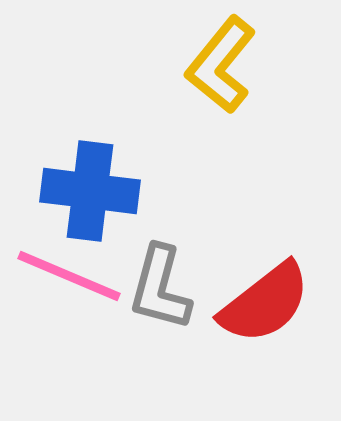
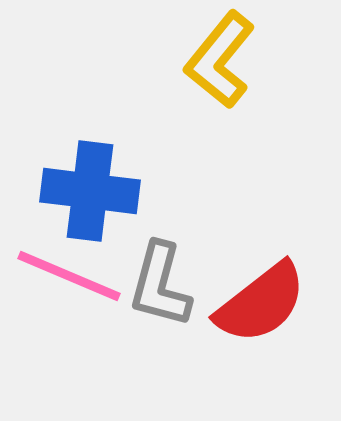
yellow L-shape: moved 1 px left, 5 px up
gray L-shape: moved 3 px up
red semicircle: moved 4 px left
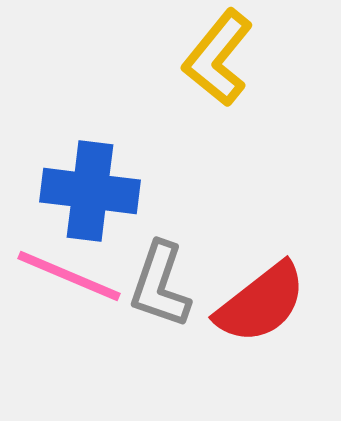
yellow L-shape: moved 2 px left, 2 px up
gray L-shape: rotated 4 degrees clockwise
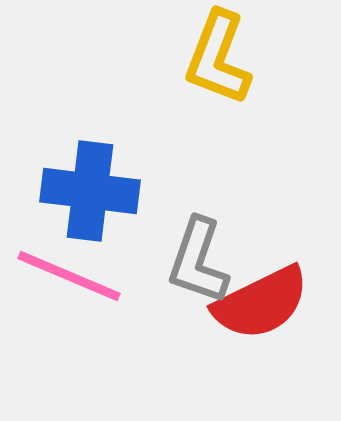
yellow L-shape: rotated 18 degrees counterclockwise
gray L-shape: moved 38 px right, 24 px up
red semicircle: rotated 12 degrees clockwise
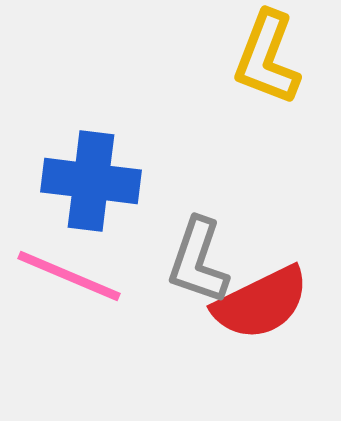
yellow L-shape: moved 49 px right
blue cross: moved 1 px right, 10 px up
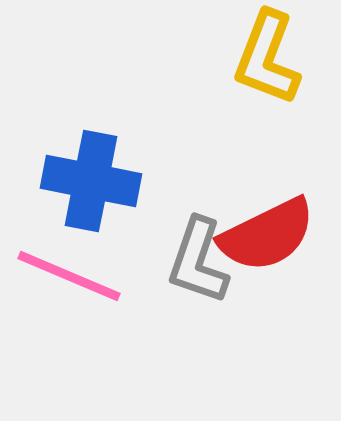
blue cross: rotated 4 degrees clockwise
red semicircle: moved 6 px right, 68 px up
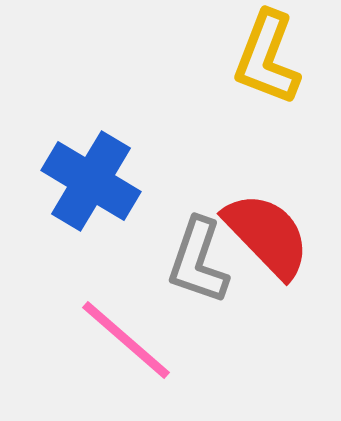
blue cross: rotated 20 degrees clockwise
red semicircle: rotated 108 degrees counterclockwise
pink line: moved 57 px right, 64 px down; rotated 18 degrees clockwise
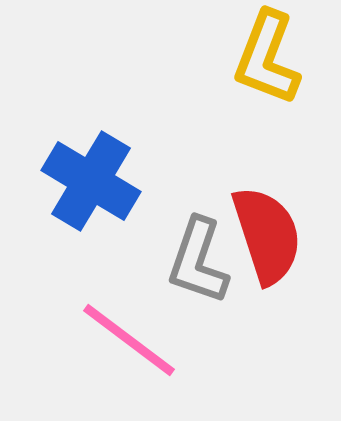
red semicircle: rotated 26 degrees clockwise
pink line: moved 3 px right; rotated 4 degrees counterclockwise
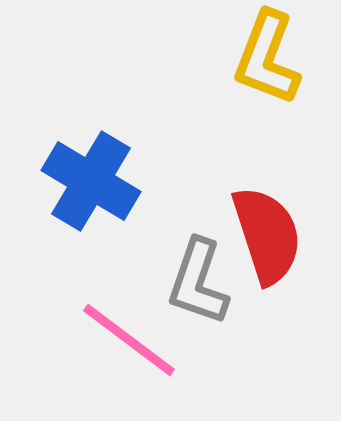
gray L-shape: moved 21 px down
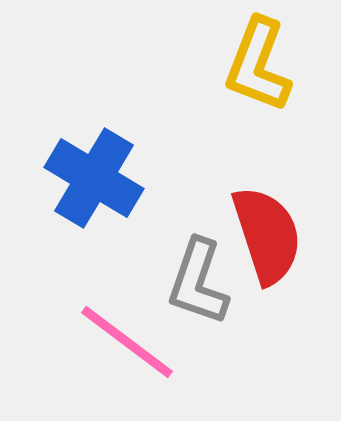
yellow L-shape: moved 9 px left, 7 px down
blue cross: moved 3 px right, 3 px up
pink line: moved 2 px left, 2 px down
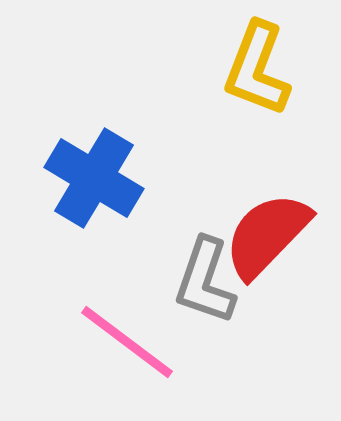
yellow L-shape: moved 1 px left, 4 px down
red semicircle: rotated 118 degrees counterclockwise
gray L-shape: moved 7 px right, 1 px up
